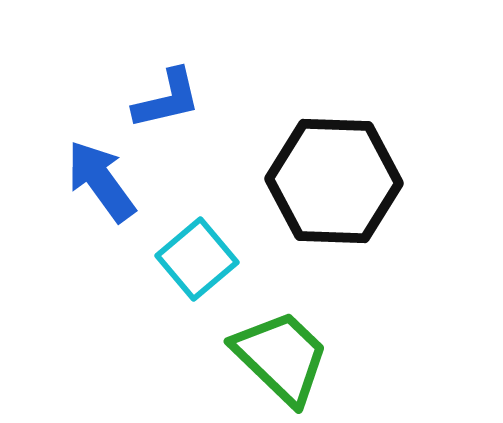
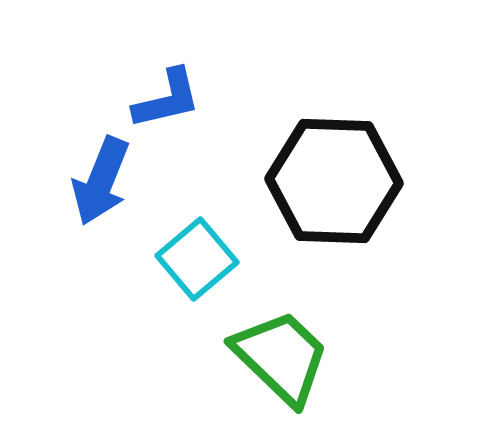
blue arrow: rotated 122 degrees counterclockwise
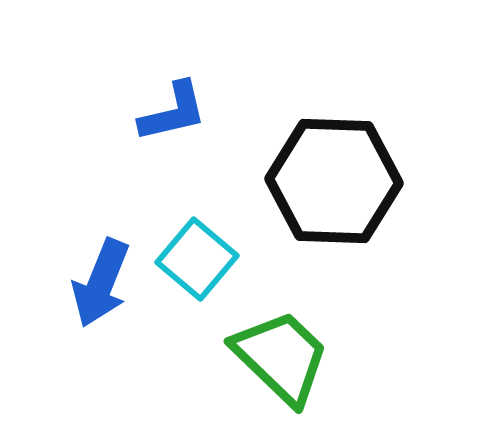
blue L-shape: moved 6 px right, 13 px down
blue arrow: moved 102 px down
cyan square: rotated 10 degrees counterclockwise
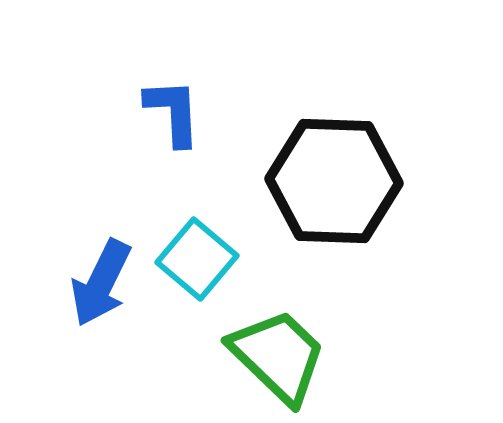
blue L-shape: rotated 80 degrees counterclockwise
blue arrow: rotated 4 degrees clockwise
green trapezoid: moved 3 px left, 1 px up
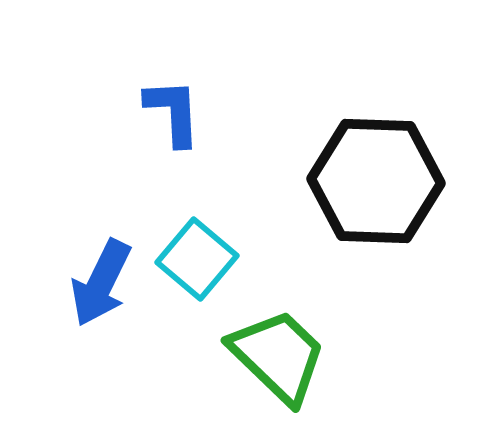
black hexagon: moved 42 px right
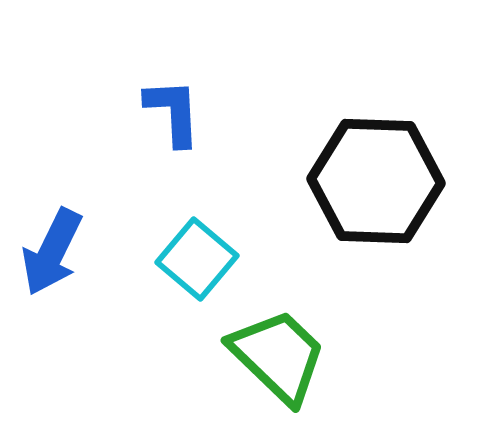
blue arrow: moved 49 px left, 31 px up
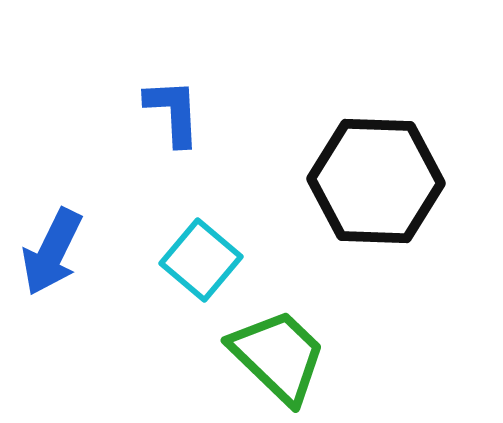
cyan square: moved 4 px right, 1 px down
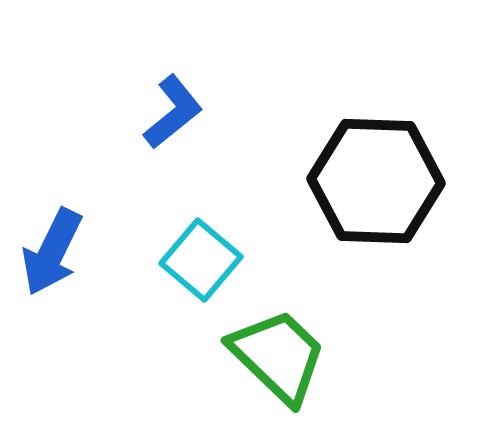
blue L-shape: rotated 54 degrees clockwise
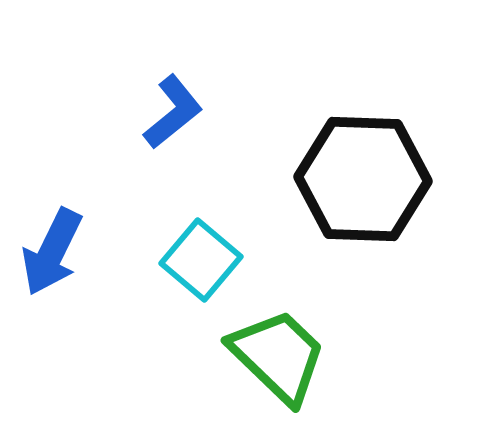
black hexagon: moved 13 px left, 2 px up
